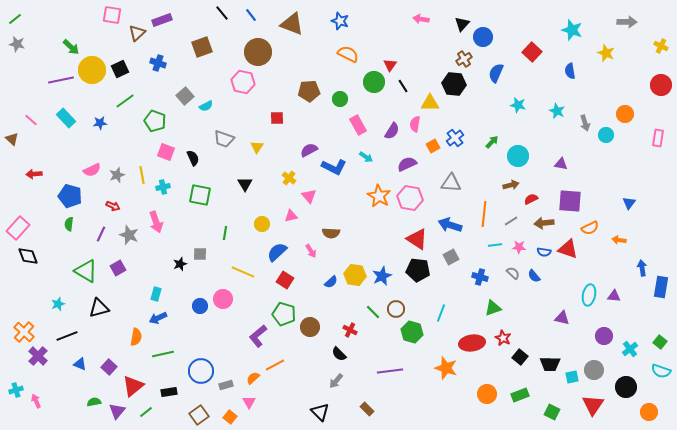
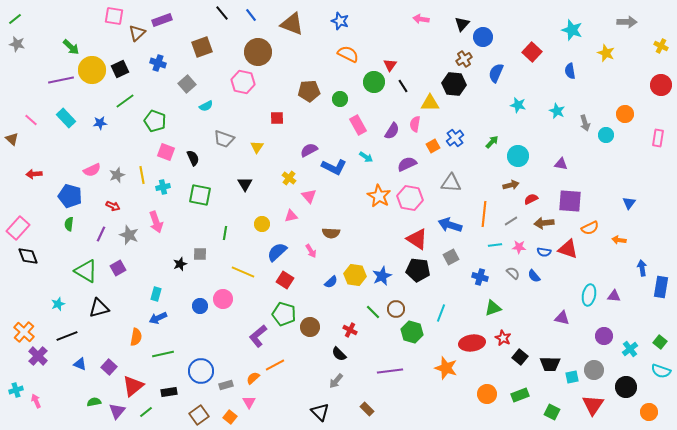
pink square at (112, 15): moved 2 px right, 1 px down
gray square at (185, 96): moved 2 px right, 12 px up
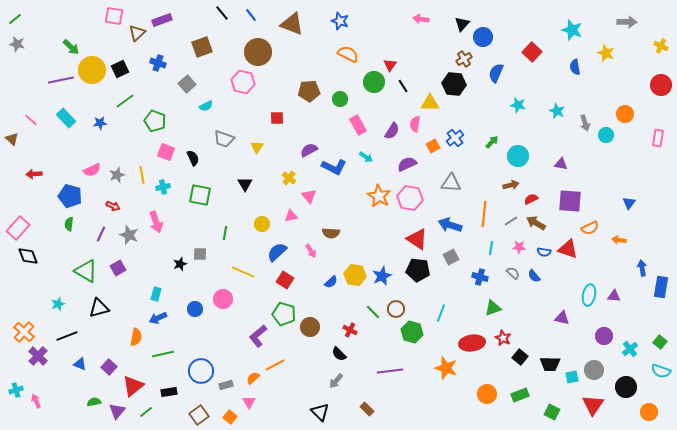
blue semicircle at (570, 71): moved 5 px right, 4 px up
brown arrow at (544, 223): moved 8 px left; rotated 36 degrees clockwise
cyan line at (495, 245): moved 4 px left, 3 px down; rotated 72 degrees counterclockwise
blue circle at (200, 306): moved 5 px left, 3 px down
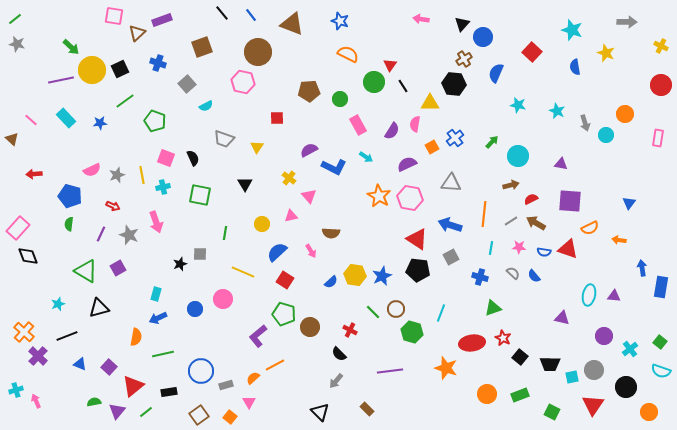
orange square at (433, 146): moved 1 px left, 1 px down
pink square at (166, 152): moved 6 px down
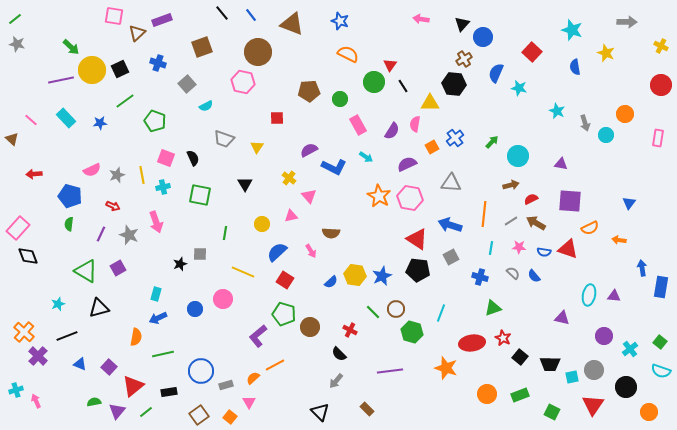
cyan star at (518, 105): moved 1 px right, 17 px up
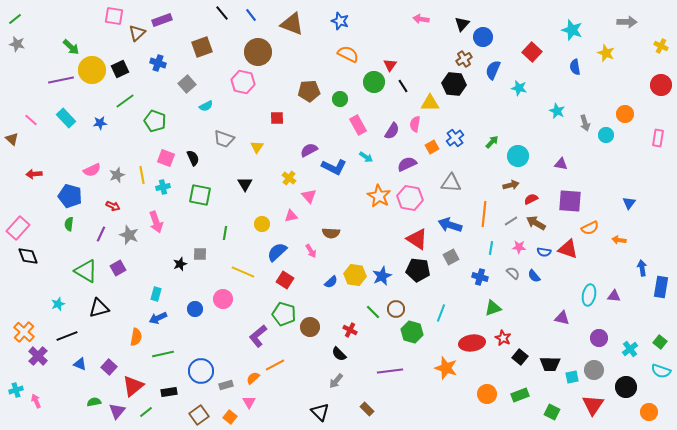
blue semicircle at (496, 73): moved 3 px left, 3 px up
purple circle at (604, 336): moved 5 px left, 2 px down
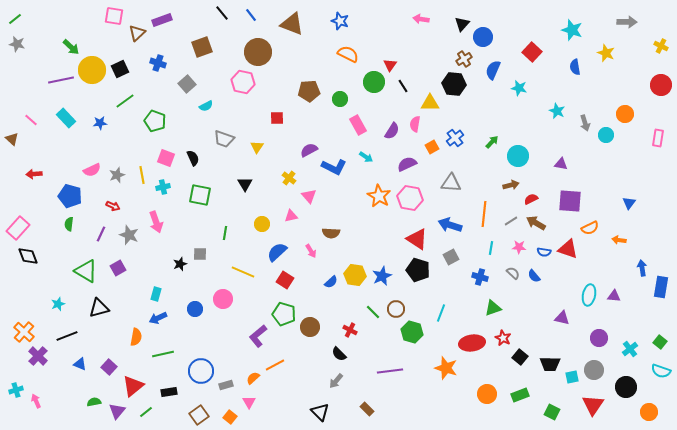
black pentagon at (418, 270): rotated 10 degrees clockwise
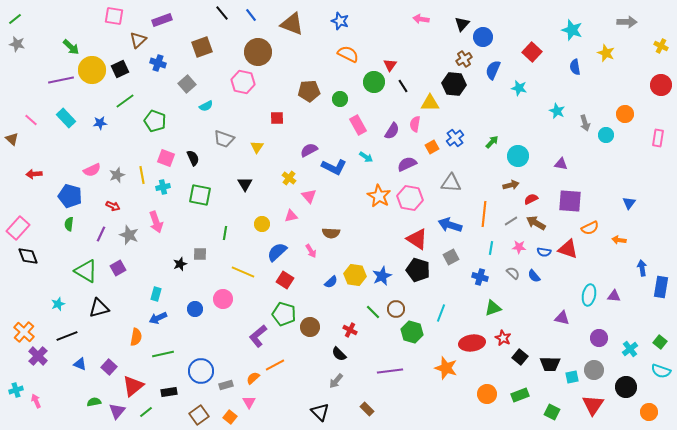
brown triangle at (137, 33): moved 1 px right, 7 px down
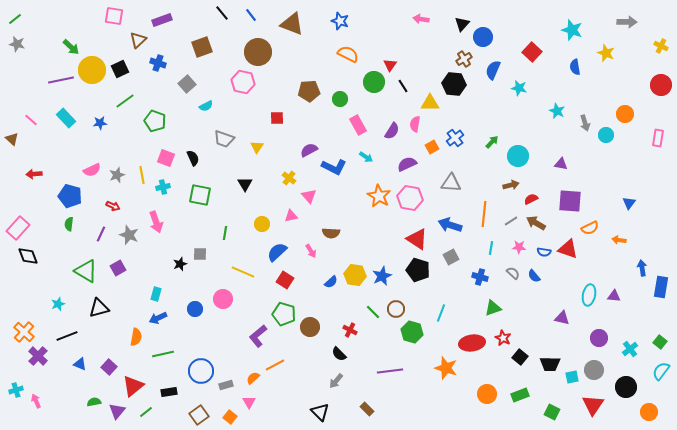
cyan semicircle at (661, 371): rotated 108 degrees clockwise
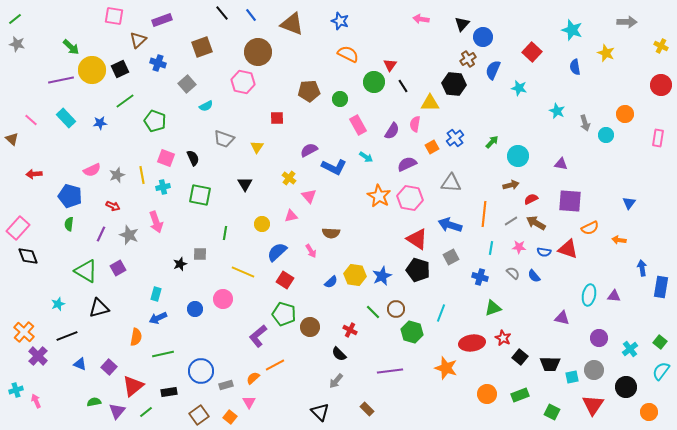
brown cross at (464, 59): moved 4 px right
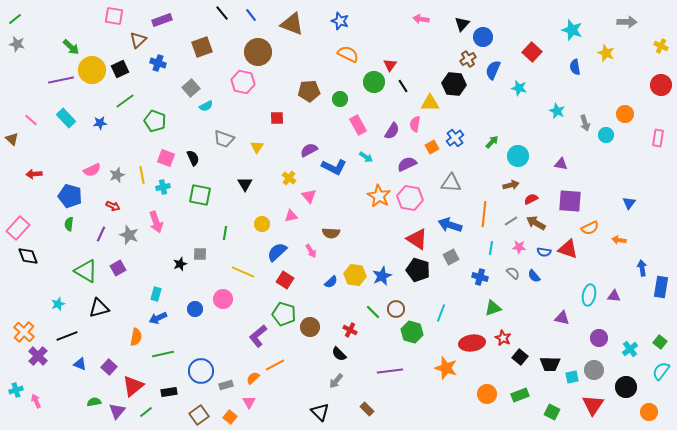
gray square at (187, 84): moved 4 px right, 4 px down
